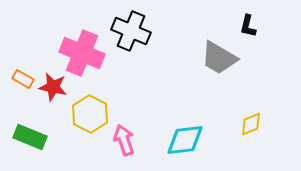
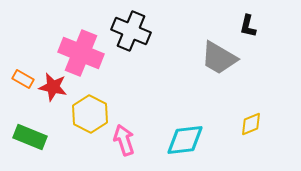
pink cross: moved 1 px left
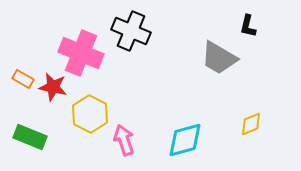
cyan diamond: rotated 9 degrees counterclockwise
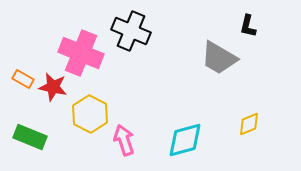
yellow diamond: moved 2 px left
